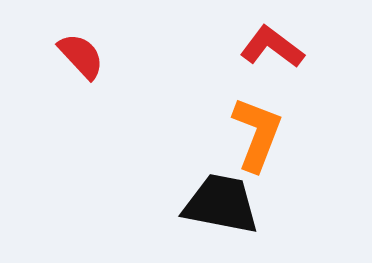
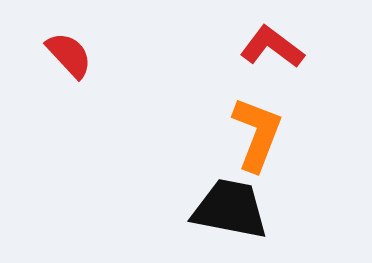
red semicircle: moved 12 px left, 1 px up
black trapezoid: moved 9 px right, 5 px down
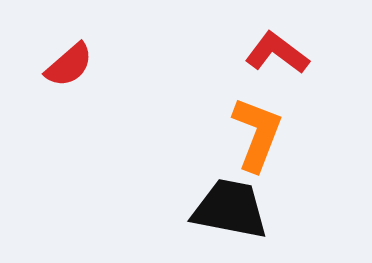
red L-shape: moved 5 px right, 6 px down
red semicircle: moved 10 px down; rotated 92 degrees clockwise
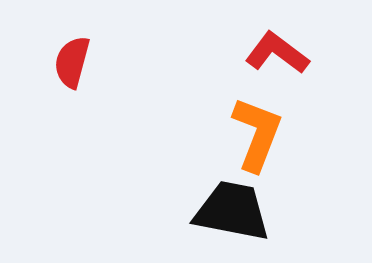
red semicircle: moved 3 px right, 3 px up; rotated 146 degrees clockwise
black trapezoid: moved 2 px right, 2 px down
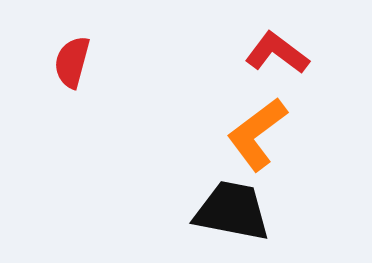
orange L-shape: rotated 148 degrees counterclockwise
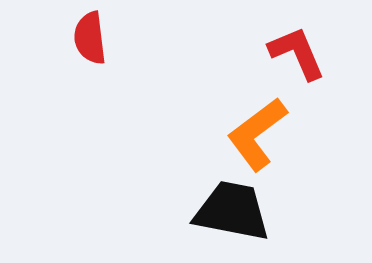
red L-shape: moved 20 px right; rotated 30 degrees clockwise
red semicircle: moved 18 px right, 24 px up; rotated 22 degrees counterclockwise
